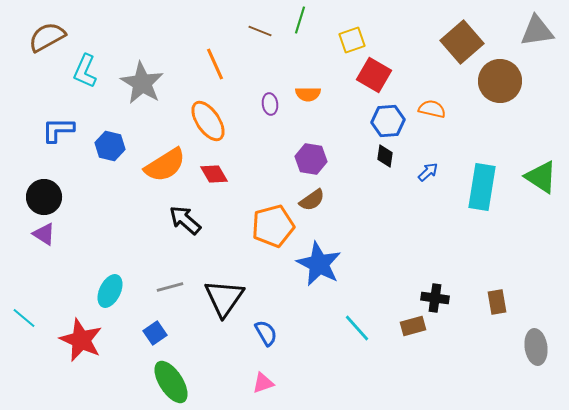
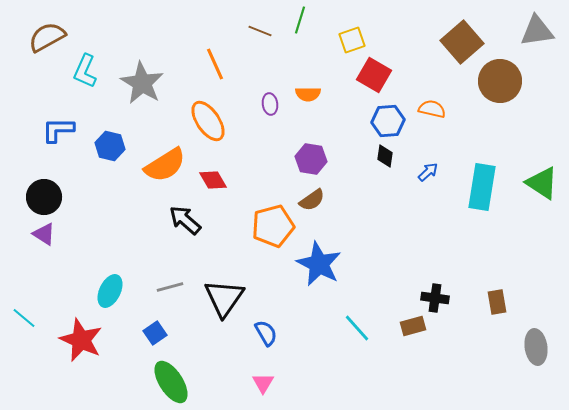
red diamond at (214, 174): moved 1 px left, 6 px down
green triangle at (541, 177): moved 1 px right, 6 px down
pink triangle at (263, 383): rotated 40 degrees counterclockwise
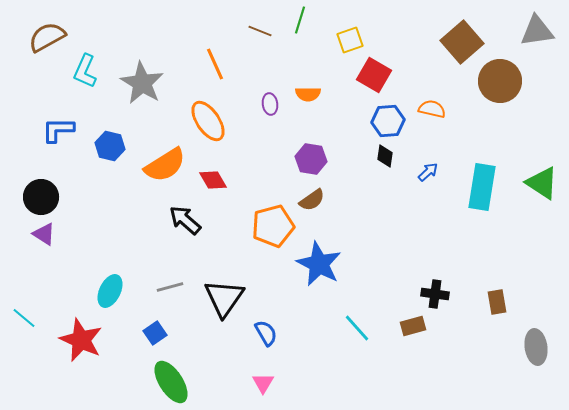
yellow square at (352, 40): moved 2 px left
black circle at (44, 197): moved 3 px left
black cross at (435, 298): moved 4 px up
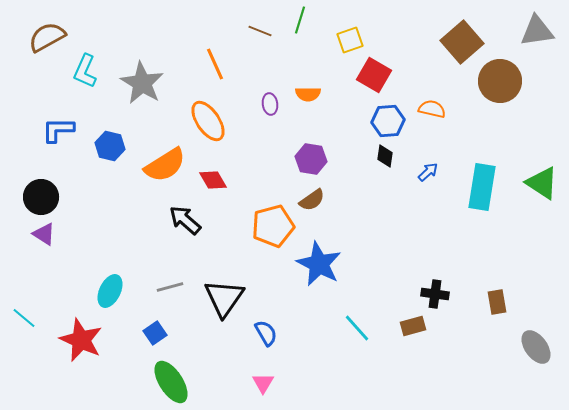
gray ellipse at (536, 347): rotated 28 degrees counterclockwise
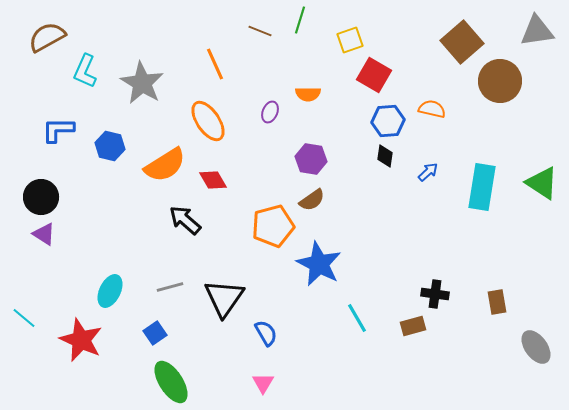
purple ellipse at (270, 104): moved 8 px down; rotated 30 degrees clockwise
cyan line at (357, 328): moved 10 px up; rotated 12 degrees clockwise
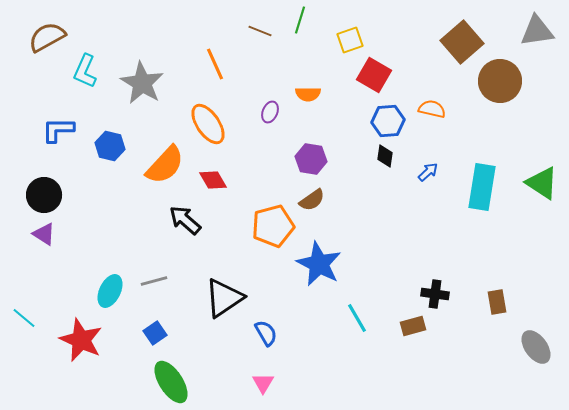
orange ellipse at (208, 121): moved 3 px down
orange semicircle at (165, 165): rotated 15 degrees counterclockwise
black circle at (41, 197): moved 3 px right, 2 px up
gray line at (170, 287): moved 16 px left, 6 px up
black triangle at (224, 298): rotated 21 degrees clockwise
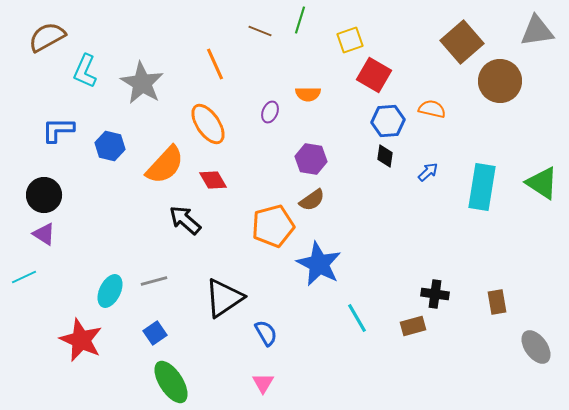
cyan line at (24, 318): moved 41 px up; rotated 65 degrees counterclockwise
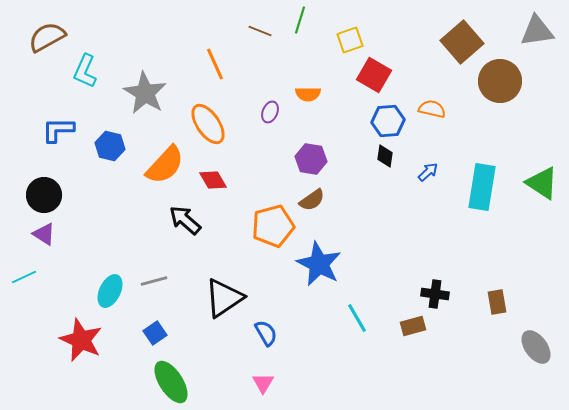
gray star at (142, 83): moved 3 px right, 10 px down
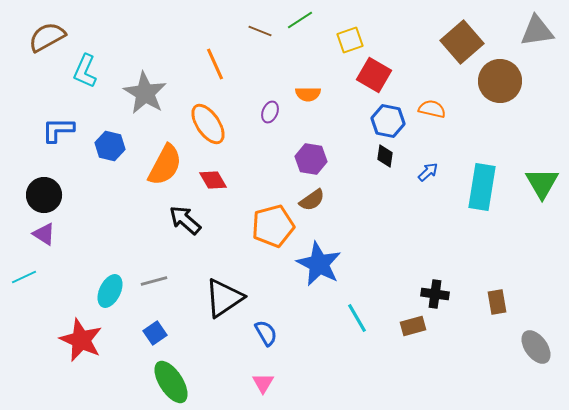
green line at (300, 20): rotated 40 degrees clockwise
blue hexagon at (388, 121): rotated 16 degrees clockwise
orange semicircle at (165, 165): rotated 15 degrees counterclockwise
green triangle at (542, 183): rotated 27 degrees clockwise
